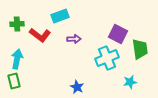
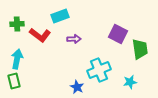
cyan cross: moved 8 px left, 12 px down
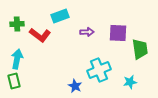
purple square: moved 1 px up; rotated 24 degrees counterclockwise
purple arrow: moved 13 px right, 7 px up
blue star: moved 2 px left, 1 px up
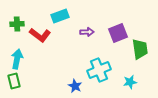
purple square: rotated 24 degrees counterclockwise
